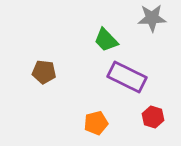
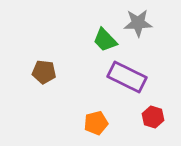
gray star: moved 14 px left, 5 px down
green trapezoid: moved 1 px left
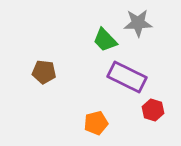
red hexagon: moved 7 px up
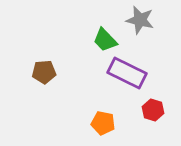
gray star: moved 2 px right, 3 px up; rotated 16 degrees clockwise
brown pentagon: rotated 10 degrees counterclockwise
purple rectangle: moved 4 px up
orange pentagon: moved 7 px right; rotated 25 degrees clockwise
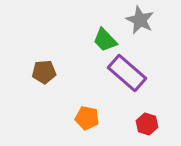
gray star: rotated 12 degrees clockwise
purple rectangle: rotated 15 degrees clockwise
red hexagon: moved 6 px left, 14 px down
orange pentagon: moved 16 px left, 5 px up
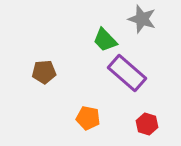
gray star: moved 2 px right, 1 px up; rotated 8 degrees counterclockwise
orange pentagon: moved 1 px right
